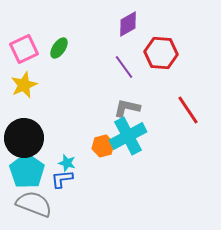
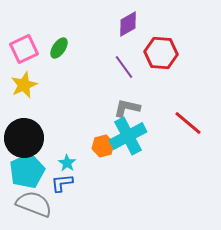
red line: moved 13 px down; rotated 16 degrees counterclockwise
cyan star: rotated 18 degrees clockwise
cyan pentagon: rotated 12 degrees clockwise
blue L-shape: moved 4 px down
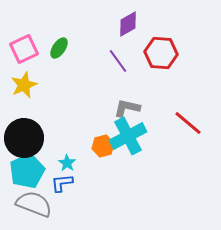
purple line: moved 6 px left, 6 px up
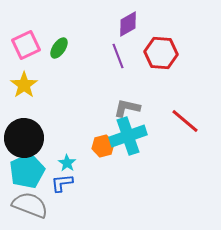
pink square: moved 2 px right, 4 px up
purple line: moved 5 px up; rotated 15 degrees clockwise
yellow star: rotated 12 degrees counterclockwise
red line: moved 3 px left, 2 px up
cyan cross: rotated 9 degrees clockwise
gray semicircle: moved 4 px left, 1 px down
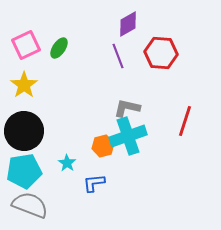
red line: rotated 68 degrees clockwise
black circle: moved 7 px up
cyan pentagon: moved 3 px left; rotated 16 degrees clockwise
blue L-shape: moved 32 px right
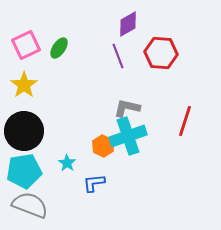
orange hexagon: rotated 20 degrees counterclockwise
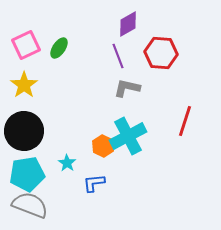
gray L-shape: moved 20 px up
cyan cross: rotated 9 degrees counterclockwise
cyan pentagon: moved 3 px right, 3 px down
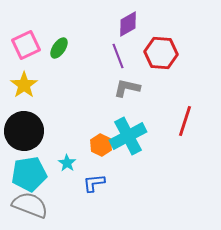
orange hexagon: moved 2 px left, 1 px up
cyan pentagon: moved 2 px right
